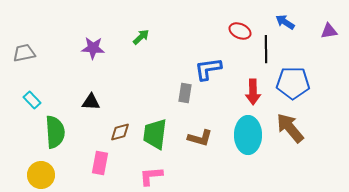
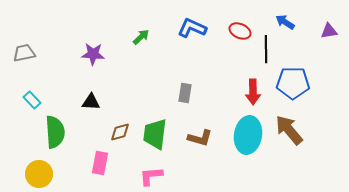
purple star: moved 6 px down
blue L-shape: moved 16 px left, 41 px up; rotated 32 degrees clockwise
brown arrow: moved 1 px left, 2 px down
cyan ellipse: rotated 9 degrees clockwise
yellow circle: moved 2 px left, 1 px up
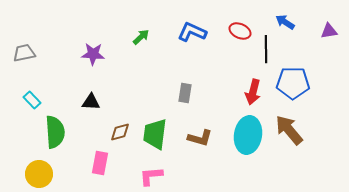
blue L-shape: moved 4 px down
red arrow: rotated 15 degrees clockwise
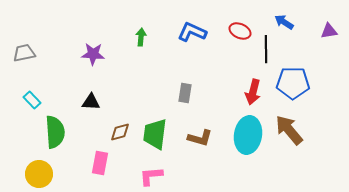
blue arrow: moved 1 px left
green arrow: rotated 42 degrees counterclockwise
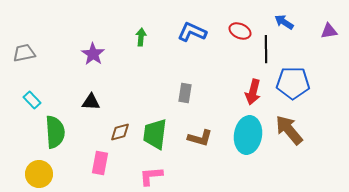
purple star: rotated 30 degrees clockwise
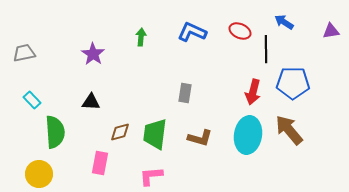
purple triangle: moved 2 px right
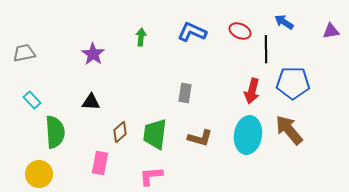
red arrow: moved 1 px left, 1 px up
brown diamond: rotated 25 degrees counterclockwise
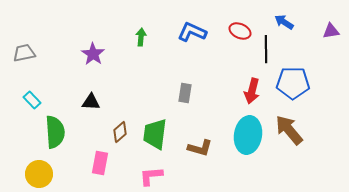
brown L-shape: moved 10 px down
